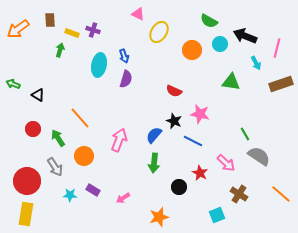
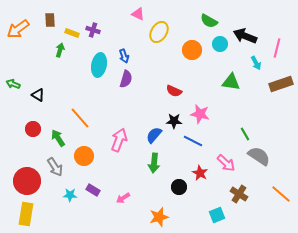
black star at (174, 121): rotated 21 degrees counterclockwise
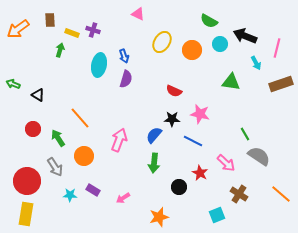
yellow ellipse at (159, 32): moved 3 px right, 10 px down
black star at (174, 121): moved 2 px left, 2 px up
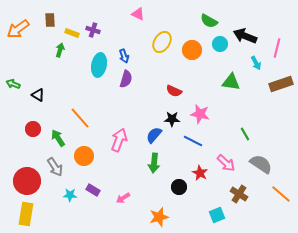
gray semicircle at (259, 156): moved 2 px right, 8 px down
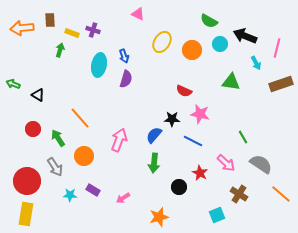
orange arrow at (18, 29): moved 4 px right, 1 px up; rotated 30 degrees clockwise
red semicircle at (174, 91): moved 10 px right
green line at (245, 134): moved 2 px left, 3 px down
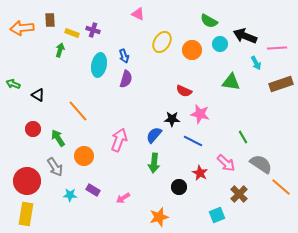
pink line at (277, 48): rotated 72 degrees clockwise
orange line at (80, 118): moved 2 px left, 7 px up
brown cross at (239, 194): rotated 12 degrees clockwise
orange line at (281, 194): moved 7 px up
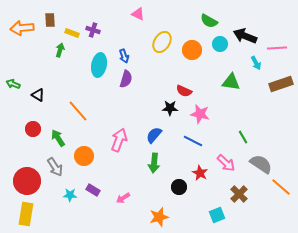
black star at (172, 119): moved 2 px left, 11 px up
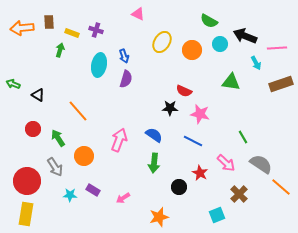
brown rectangle at (50, 20): moved 1 px left, 2 px down
purple cross at (93, 30): moved 3 px right
blue semicircle at (154, 135): rotated 84 degrees clockwise
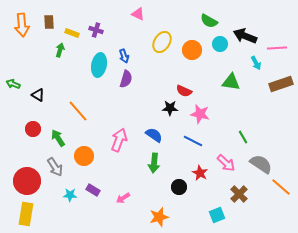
orange arrow at (22, 28): moved 3 px up; rotated 90 degrees counterclockwise
